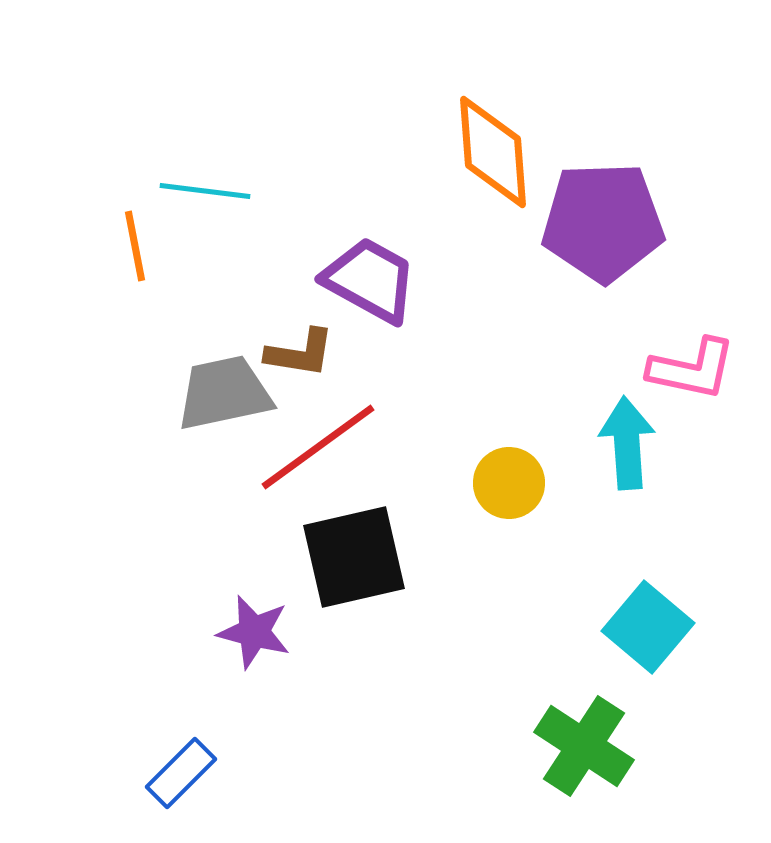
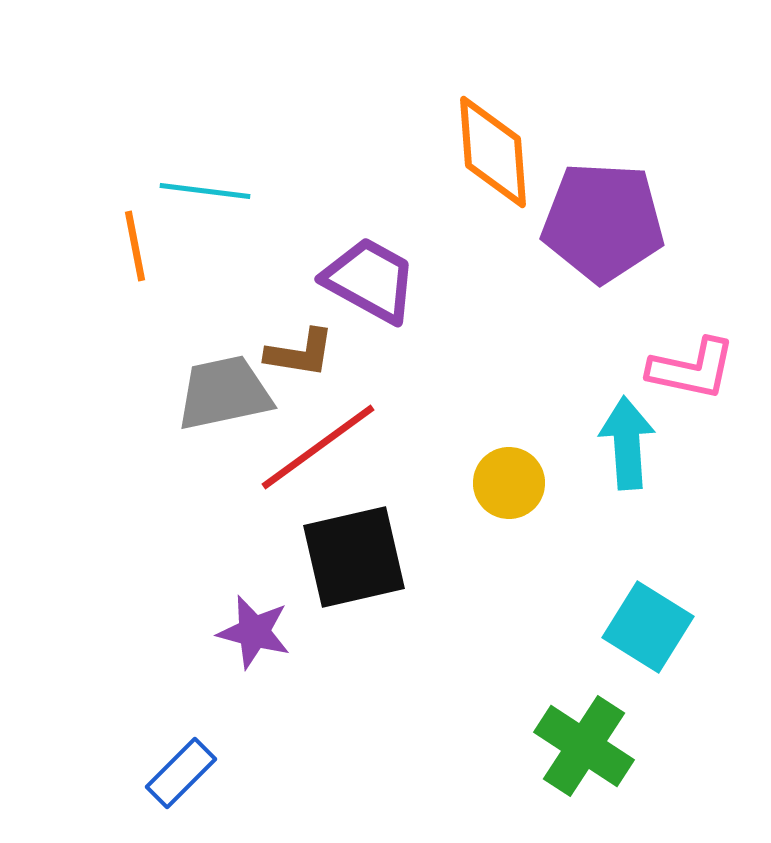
purple pentagon: rotated 5 degrees clockwise
cyan square: rotated 8 degrees counterclockwise
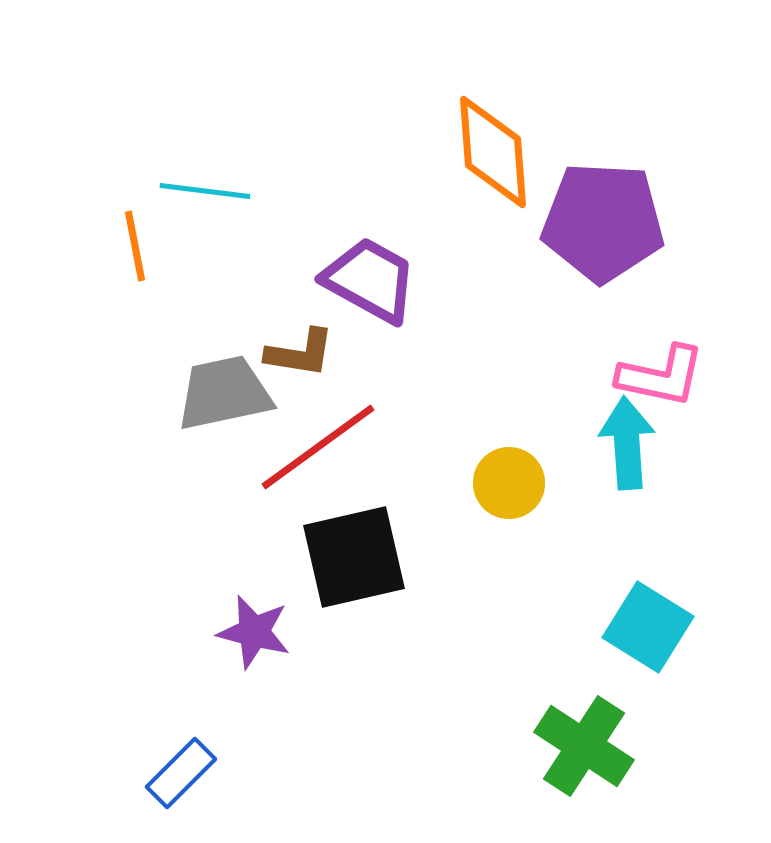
pink L-shape: moved 31 px left, 7 px down
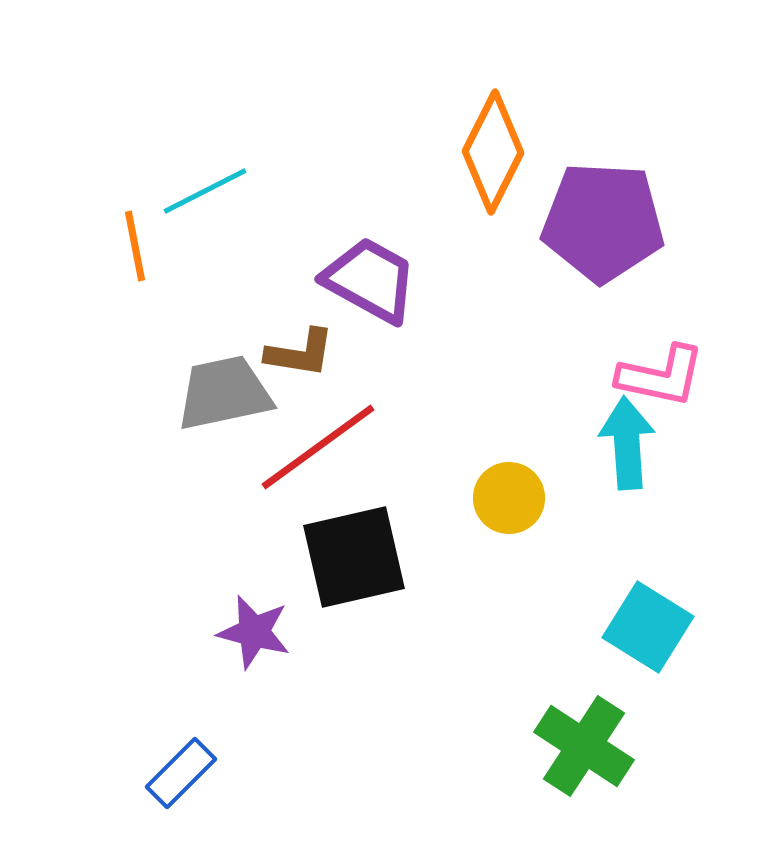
orange diamond: rotated 31 degrees clockwise
cyan line: rotated 34 degrees counterclockwise
yellow circle: moved 15 px down
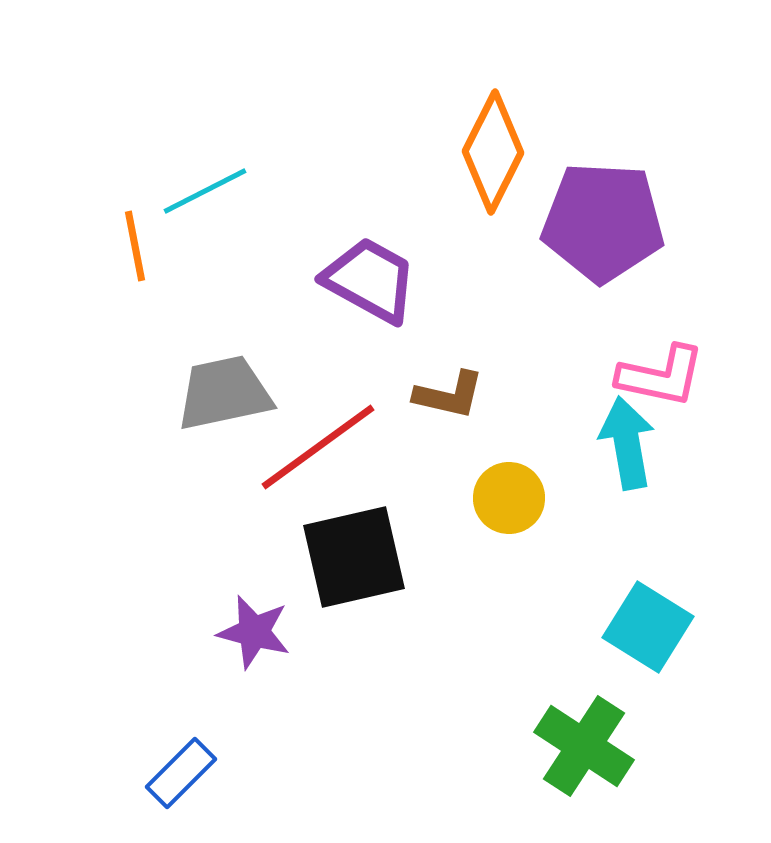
brown L-shape: moved 149 px right, 42 px down; rotated 4 degrees clockwise
cyan arrow: rotated 6 degrees counterclockwise
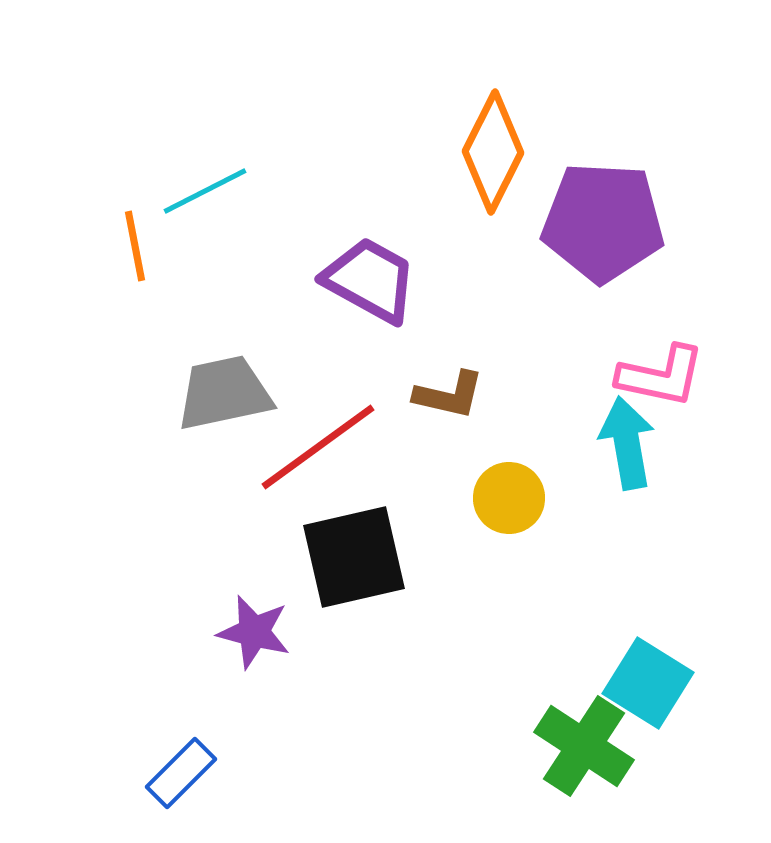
cyan square: moved 56 px down
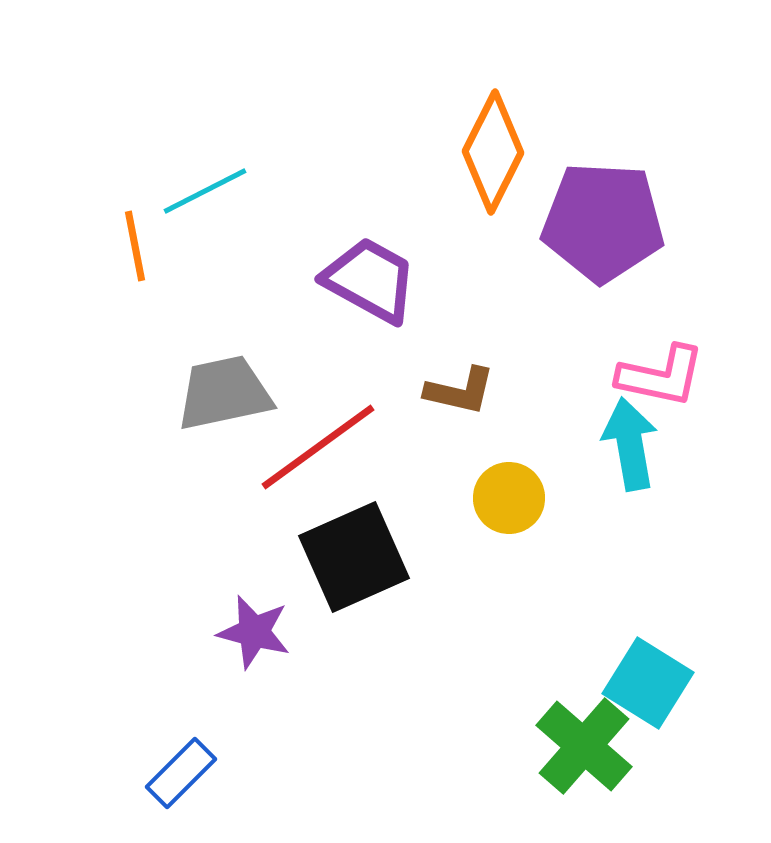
brown L-shape: moved 11 px right, 4 px up
cyan arrow: moved 3 px right, 1 px down
black square: rotated 11 degrees counterclockwise
green cross: rotated 8 degrees clockwise
